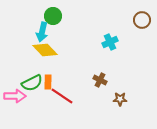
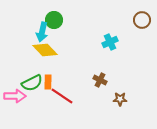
green circle: moved 1 px right, 4 px down
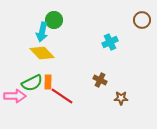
yellow diamond: moved 3 px left, 3 px down
brown star: moved 1 px right, 1 px up
